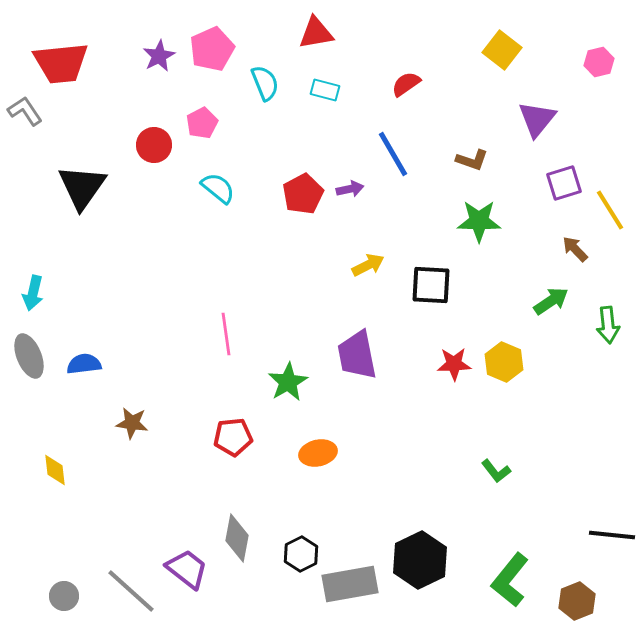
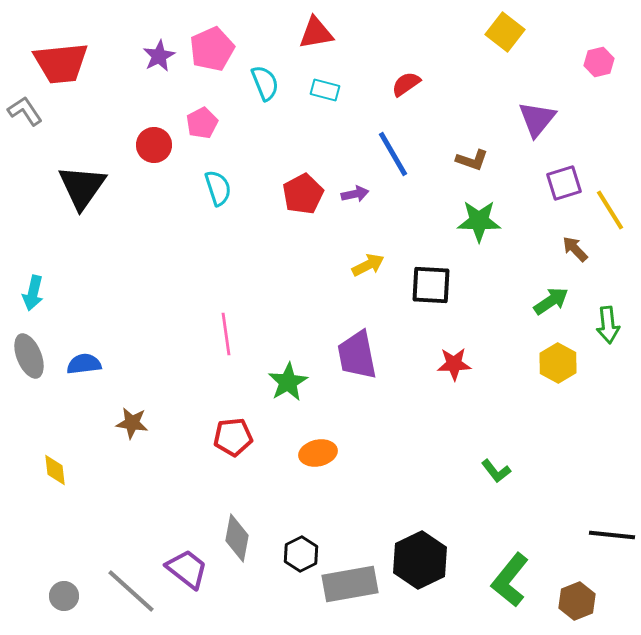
yellow square at (502, 50): moved 3 px right, 18 px up
cyan semicircle at (218, 188): rotated 33 degrees clockwise
purple arrow at (350, 189): moved 5 px right, 5 px down
yellow hexagon at (504, 362): moved 54 px right, 1 px down; rotated 6 degrees clockwise
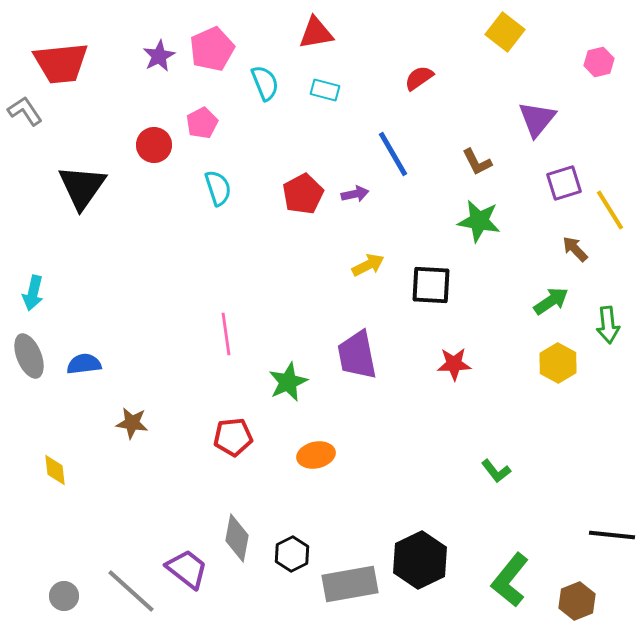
red semicircle at (406, 84): moved 13 px right, 6 px up
brown L-shape at (472, 160): moved 5 px right, 2 px down; rotated 44 degrees clockwise
green star at (479, 221): rotated 9 degrees clockwise
green star at (288, 382): rotated 6 degrees clockwise
orange ellipse at (318, 453): moved 2 px left, 2 px down
black hexagon at (301, 554): moved 9 px left
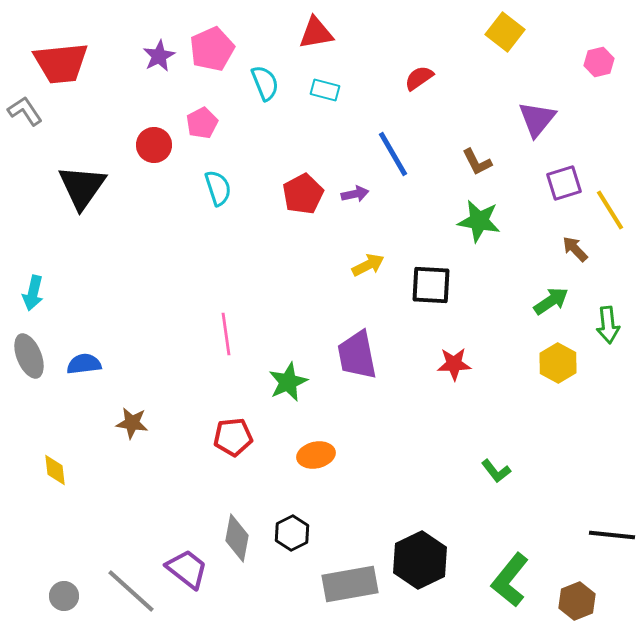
black hexagon at (292, 554): moved 21 px up
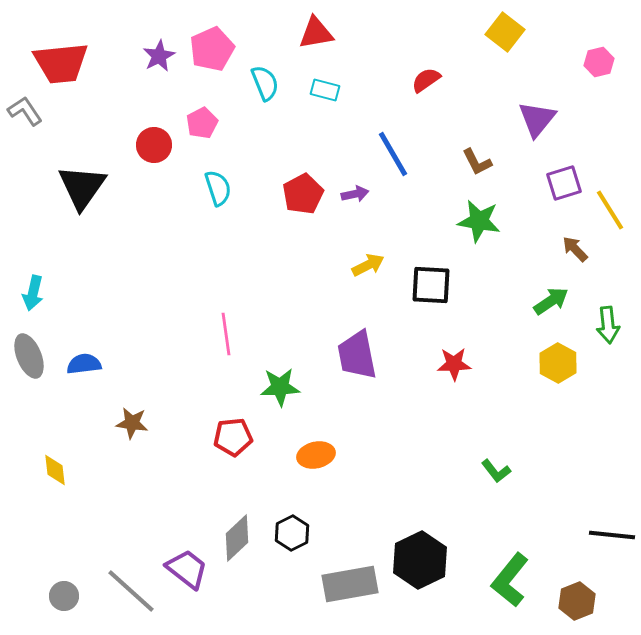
red semicircle at (419, 78): moved 7 px right, 2 px down
green star at (288, 382): moved 8 px left, 5 px down; rotated 21 degrees clockwise
gray diamond at (237, 538): rotated 36 degrees clockwise
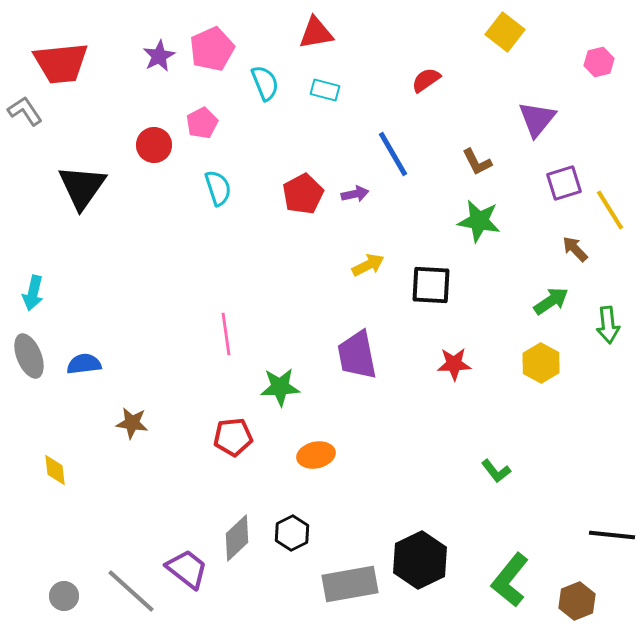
yellow hexagon at (558, 363): moved 17 px left
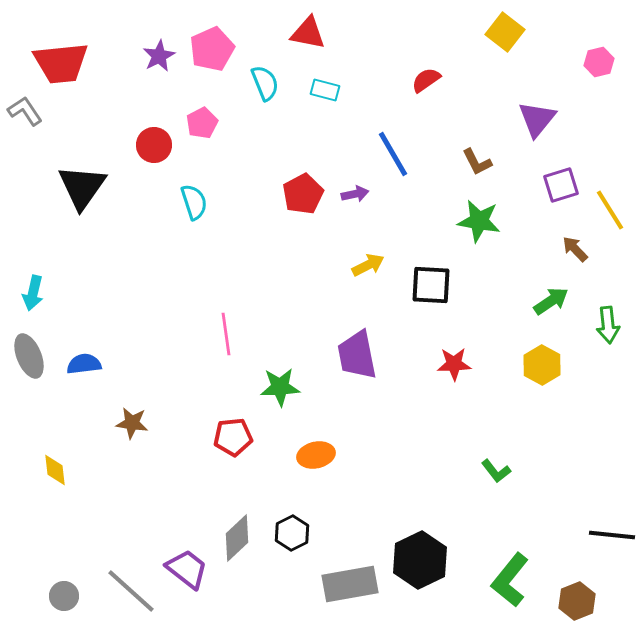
red triangle at (316, 33): moved 8 px left; rotated 21 degrees clockwise
purple square at (564, 183): moved 3 px left, 2 px down
cyan semicircle at (218, 188): moved 24 px left, 14 px down
yellow hexagon at (541, 363): moved 1 px right, 2 px down
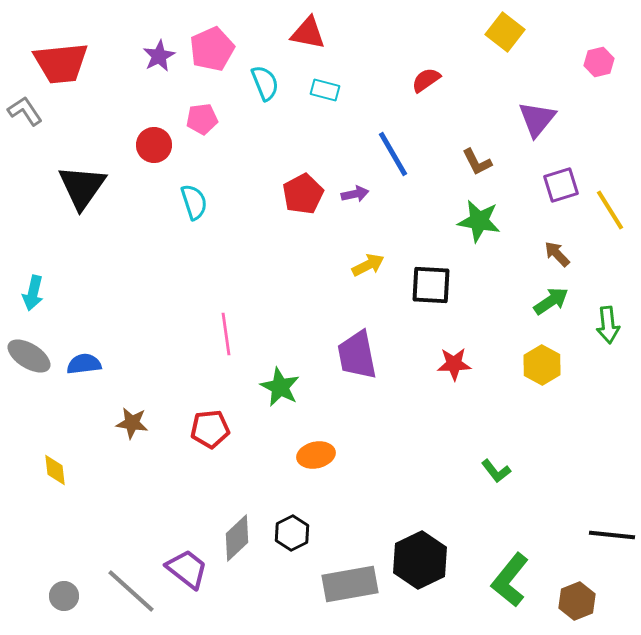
pink pentagon at (202, 123): moved 4 px up; rotated 20 degrees clockwise
brown arrow at (575, 249): moved 18 px left, 5 px down
gray ellipse at (29, 356): rotated 36 degrees counterclockwise
green star at (280, 387): rotated 30 degrees clockwise
red pentagon at (233, 437): moved 23 px left, 8 px up
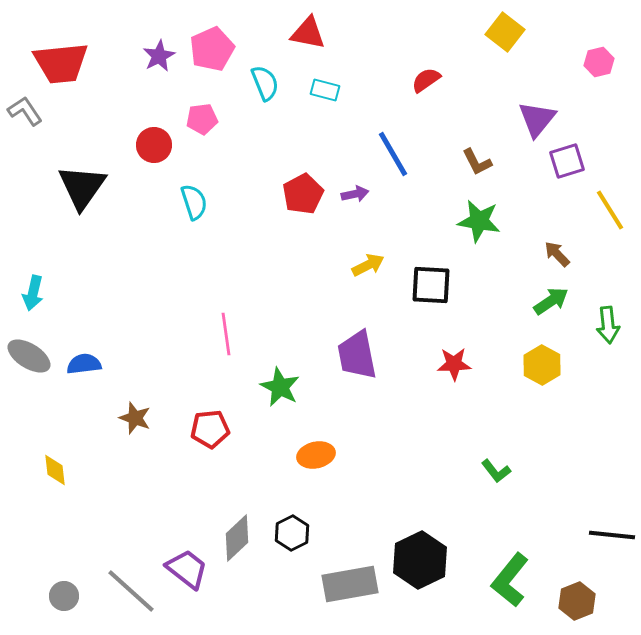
purple square at (561, 185): moved 6 px right, 24 px up
brown star at (132, 423): moved 3 px right, 5 px up; rotated 12 degrees clockwise
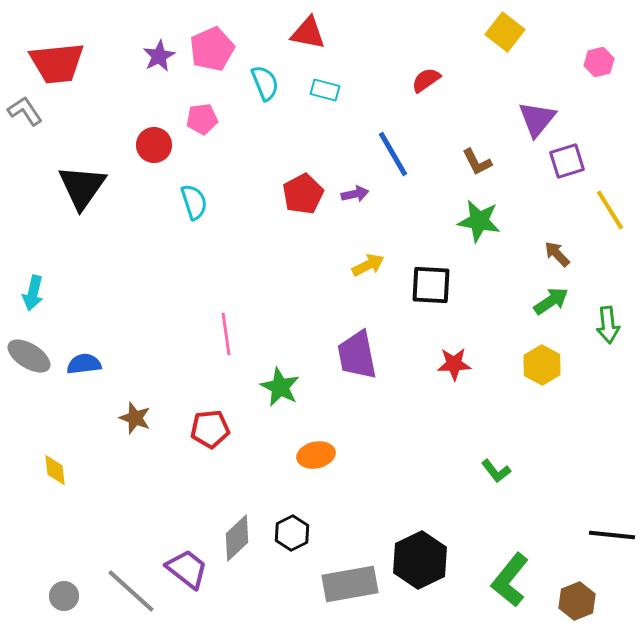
red trapezoid at (61, 63): moved 4 px left
